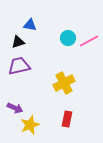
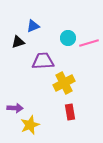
blue triangle: moved 3 px right, 1 px down; rotated 32 degrees counterclockwise
pink line: moved 2 px down; rotated 12 degrees clockwise
purple trapezoid: moved 24 px right, 5 px up; rotated 10 degrees clockwise
purple arrow: rotated 21 degrees counterclockwise
red rectangle: moved 3 px right, 7 px up; rotated 21 degrees counterclockwise
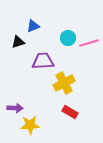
red rectangle: rotated 49 degrees counterclockwise
yellow star: rotated 18 degrees clockwise
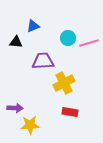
black triangle: moved 2 px left; rotated 24 degrees clockwise
red rectangle: rotated 21 degrees counterclockwise
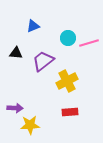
black triangle: moved 11 px down
purple trapezoid: rotated 35 degrees counterclockwise
yellow cross: moved 3 px right, 2 px up
red rectangle: rotated 14 degrees counterclockwise
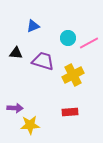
pink line: rotated 12 degrees counterclockwise
purple trapezoid: rotated 55 degrees clockwise
yellow cross: moved 6 px right, 6 px up
